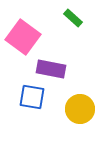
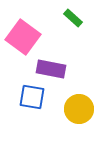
yellow circle: moved 1 px left
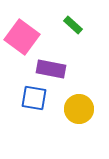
green rectangle: moved 7 px down
pink square: moved 1 px left
blue square: moved 2 px right, 1 px down
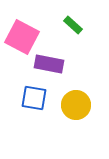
pink square: rotated 8 degrees counterclockwise
purple rectangle: moved 2 px left, 5 px up
yellow circle: moved 3 px left, 4 px up
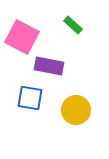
purple rectangle: moved 2 px down
blue square: moved 4 px left
yellow circle: moved 5 px down
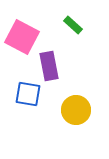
purple rectangle: rotated 68 degrees clockwise
blue square: moved 2 px left, 4 px up
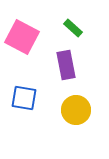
green rectangle: moved 3 px down
purple rectangle: moved 17 px right, 1 px up
blue square: moved 4 px left, 4 px down
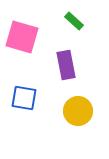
green rectangle: moved 1 px right, 7 px up
pink square: rotated 12 degrees counterclockwise
yellow circle: moved 2 px right, 1 px down
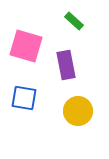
pink square: moved 4 px right, 9 px down
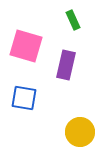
green rectangle: moved 1 px left, 1 px up; rotated 24 degrees clockwise
purple rectangle: rotated 24 degrees clockwise
yellow circle: moved 2 px right, 21 px down
